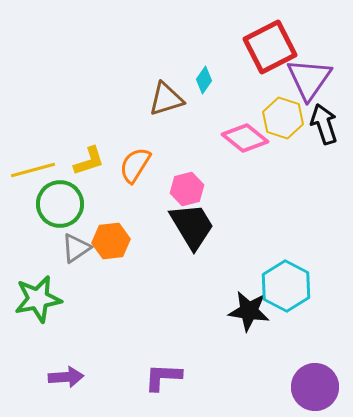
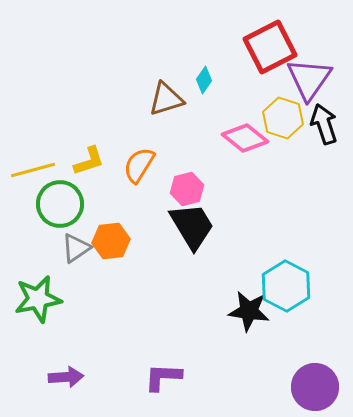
orange semicircle: moved 4 px right
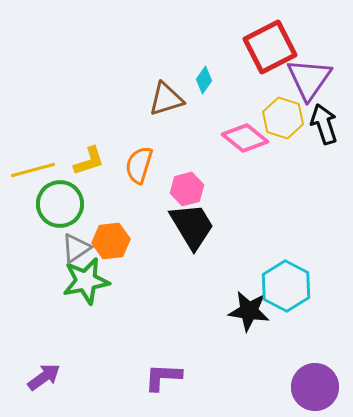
orange semicircle: rotated 15 degrees counterclockwise
green star: moved 48 px right, 18 px up
purple arrow: moved 22 px left; rotated 32 degrees counterclockwise
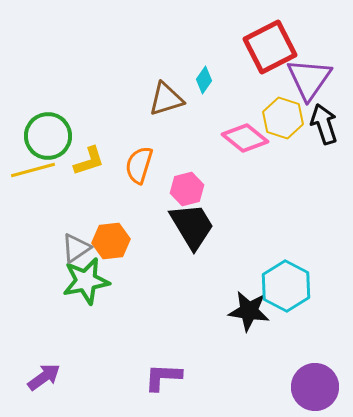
green circle: moved 12 px left, 68 px up
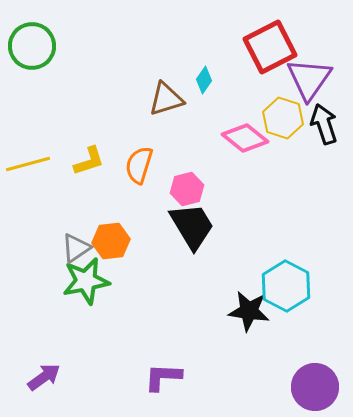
green circle: moved 16 px left, 90 px up
yellow line: moved 5 px left, 6 px up
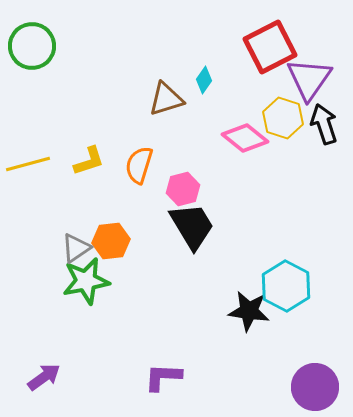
pink hexagon: moved 4 px left
